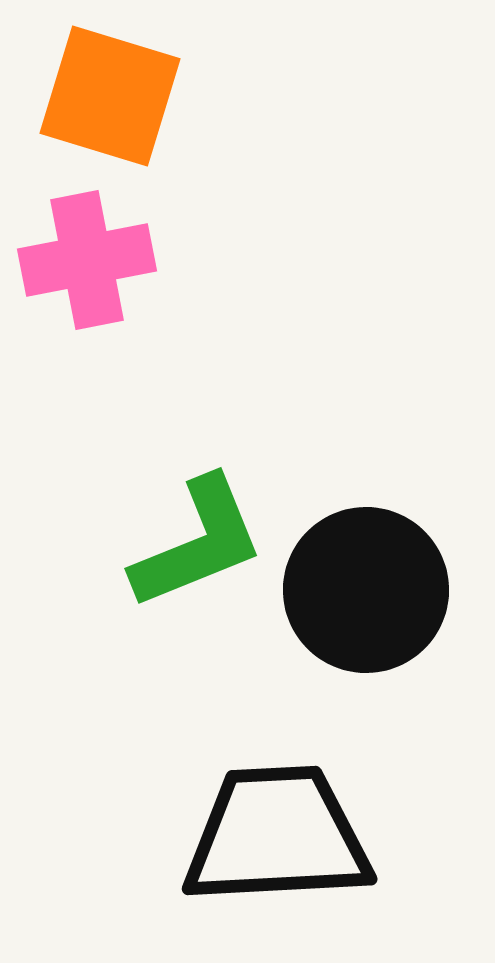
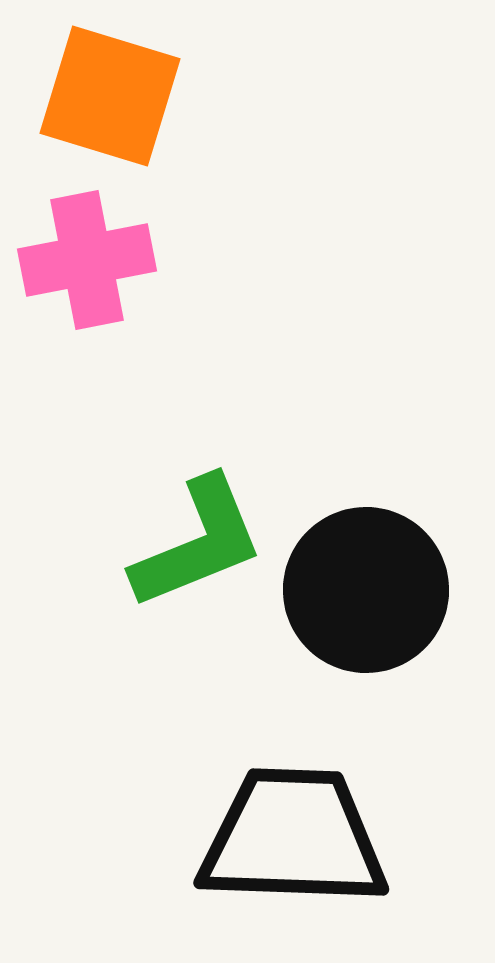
black trapezoid: moved 16 px right, 2 px down; rotated 5 degrees clockwise
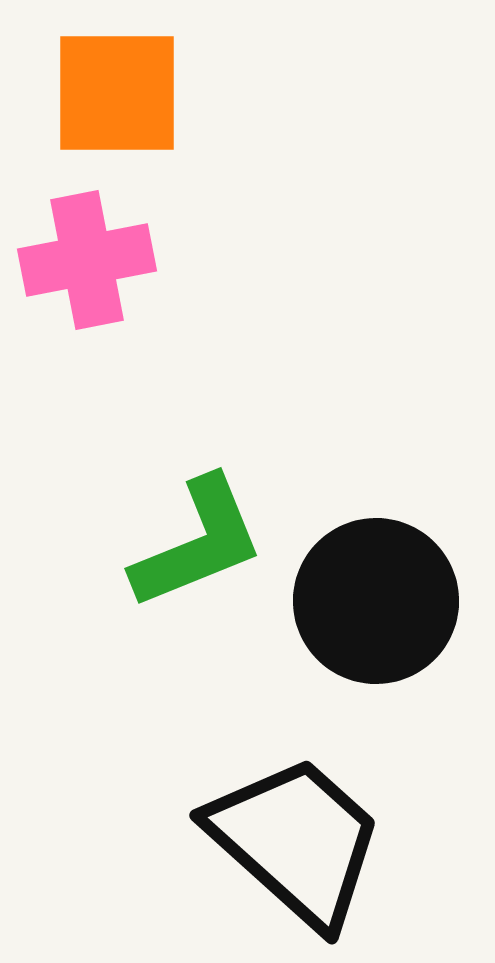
orange square: moved 7 px right, 3 px up; rotated 17 degrees counterclockwise
black circle: moved 10 px right, 11 px down
black trapezoid: moved 3 px right, 3 px down; rotated 40 degrees clockwise
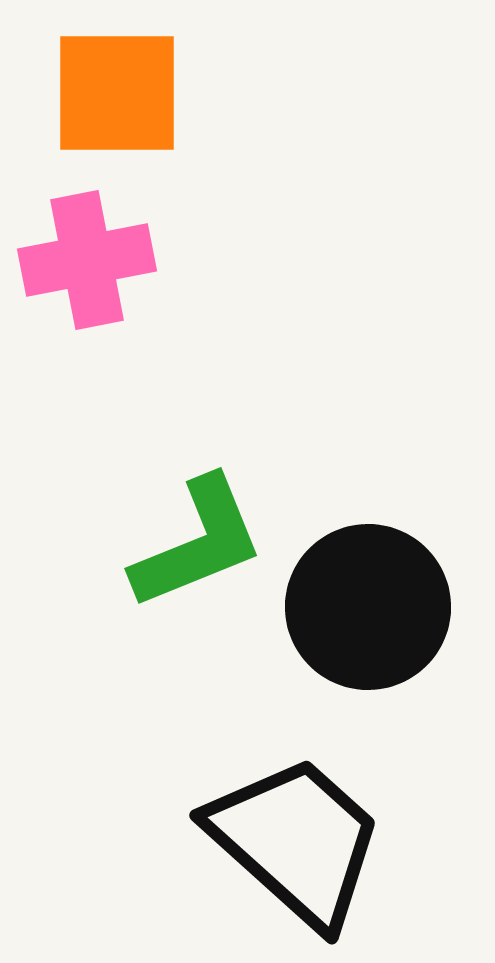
black circle: moved 8 px left, 6 px down
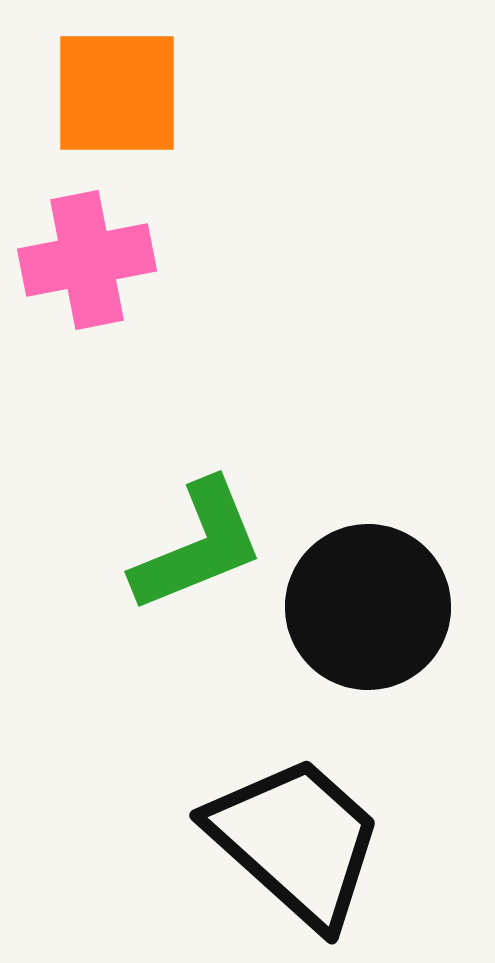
green L-shape: moved 3 px down
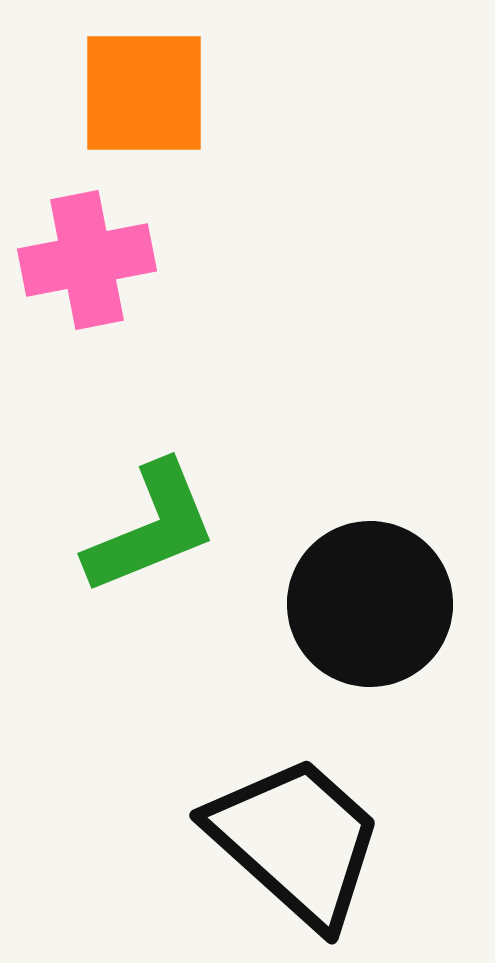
orange square: moved 27 px right
green L-shape: moved 47 px left, 18 px up
black circle: moved 2 px right, 3 px up
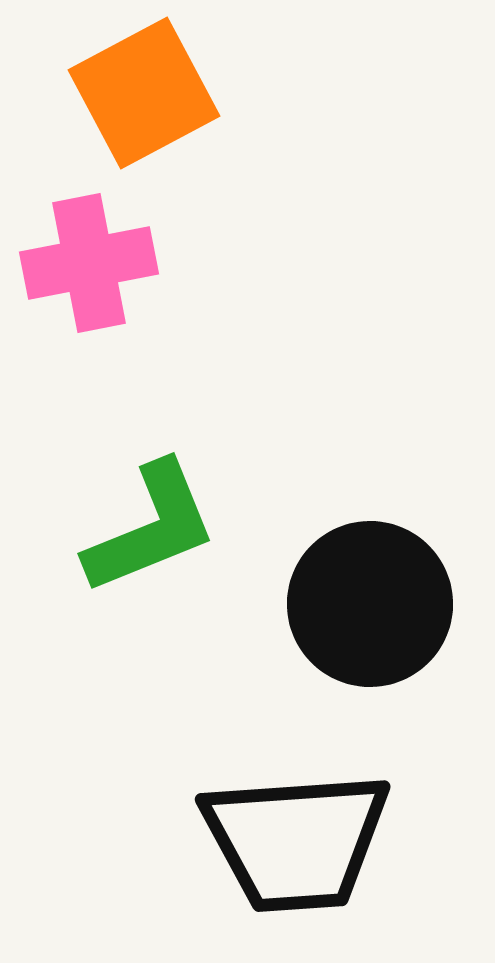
orange square: rotated 28 degrees counterclockwise
pink cross: moved 2 px right, 3 px down
black trapezoid: rotated 134 degrees clockwise
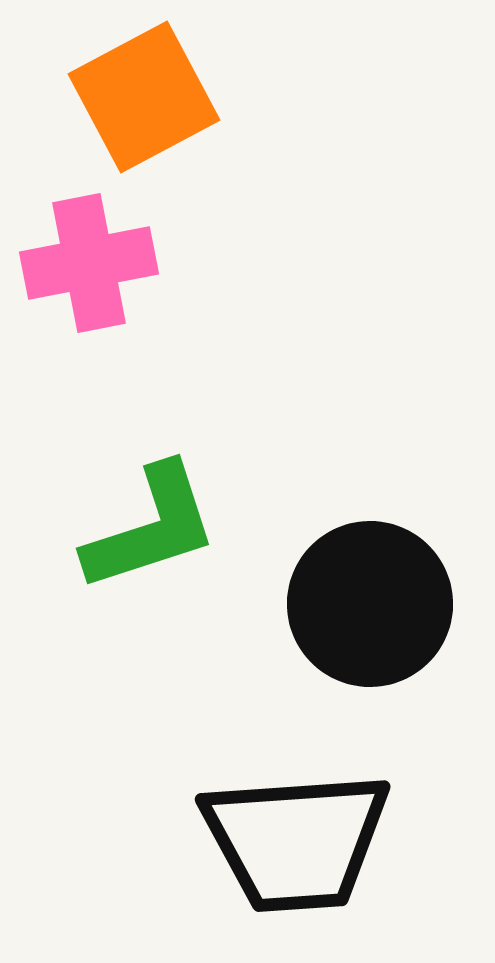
orange square: moved 4 px down
green L-shape: rotated 4 degrees clockwise
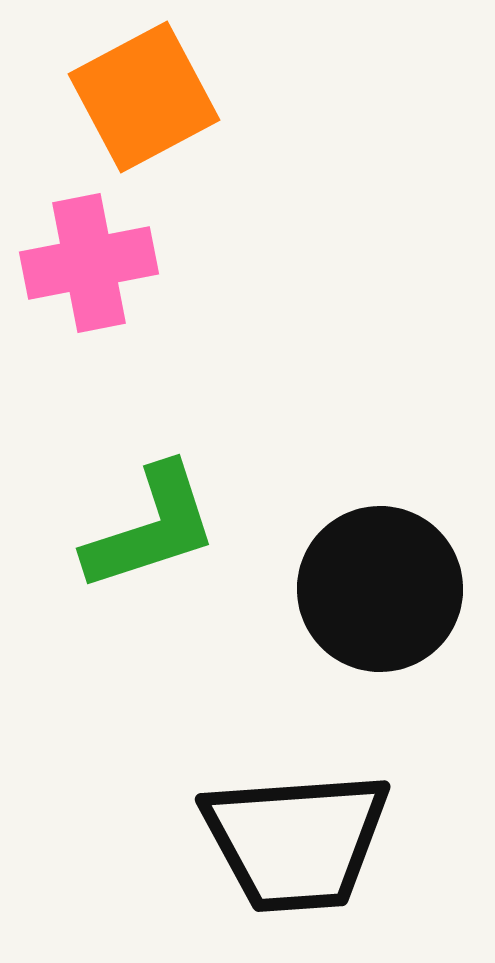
black circle: moved 10 px right, 15 px up
